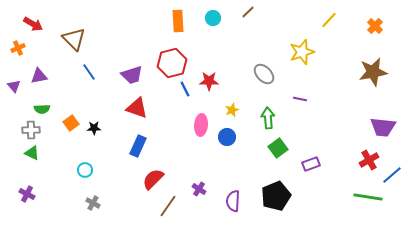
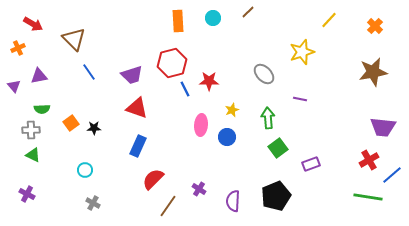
green triangle at (32, 153): moved 1 px right, 2 px down
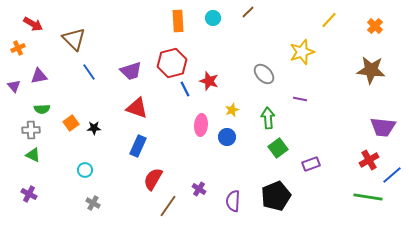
brown star at (373, 72): moved 2 px left, 2 px up; rotated 16 degrees clockwise
purple trapezoid at (132, 75): moved 1 px left, 4 px up
red star at (209, 81): rotated 18 degrees clockwise
red semicircle at (153, 179): rotated 15 degrees counterclockwise
purple cross at (27, 194): moved 2 px right
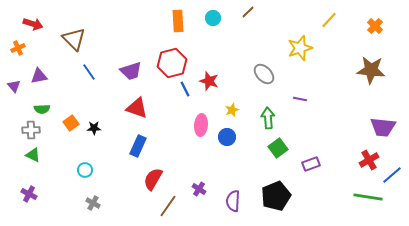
red arrow at (33, 24): rotated 12 degrees counterclockwise
yellow star at (302, 52): moved 2 px left, 4 px up
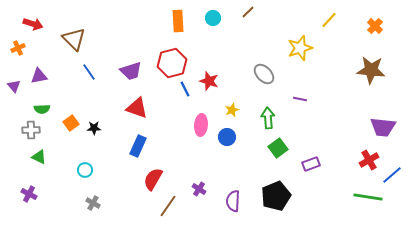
green triangle at (33, 155): moved 6 px right, 2 px down
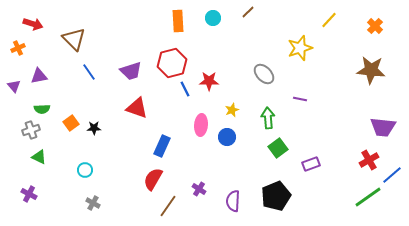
red star at (209, 81): rotated 18 degrees counterclockwise
gray cross at (31, 130): rotated 18 degrees counterclockwise
blue rectangle at (138, 146): moved 24 px right
green line at (368, 197): rotated 44 degrees counterclockwise
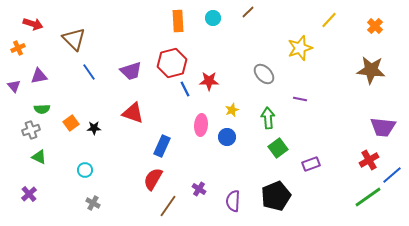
red triangle at (137, 108): moved 4 px left, 5 px down
purple cross at (29, 194): rotated 21 degrees clockwise
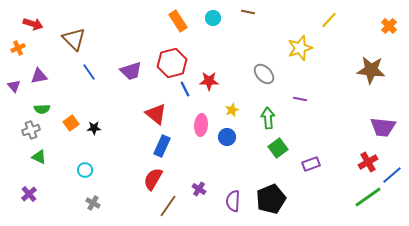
brown line at (248, 12): rotated 56 degrees clockwise
orange rectangle at (178, 21): rotated 30 degrees counterclockwise
orange cross at (375, 26): moved 14 px right
red triangle at (133, 113): moved 23 px right, 1 px down; rotated 20 degrees clockwise
red cross at (369, 160): moved 1 px left, 2 px down
black pentagon at (276, 196): moved 5 px left, 3 px down
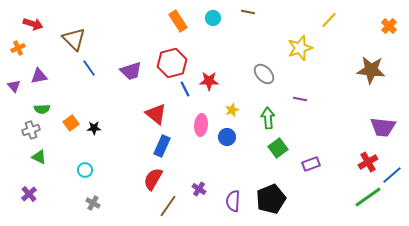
blue line at (89, 72): moved 4 px up
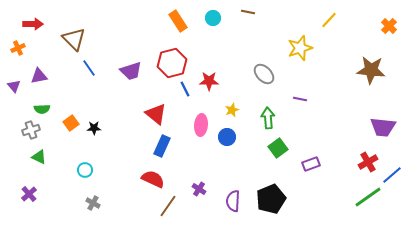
red arrow at (33, 24): rotated 18 degrees counterclockwise
red semicircle at (153, 179): rotated 85 degrees clockwise
